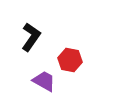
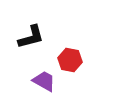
black L-shape: rotated 40 degrees clockwise
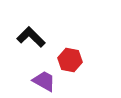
black L-shape: rotated 120 degrees counterclockwise
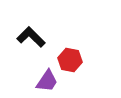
purple trapezoid: moved 3 px right; rotated 95 degrees clockwise
